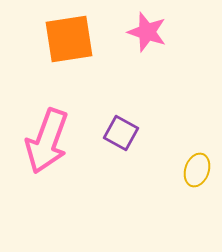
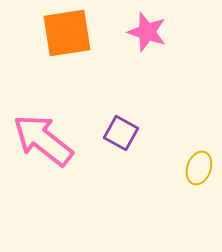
orange square: moved 2 px left, 6 px up
pink arrow: moved 4 px left, 1 px up; rotated 108 degrees clockwise
yellow ellipse: moved 2 px right, 2 px up
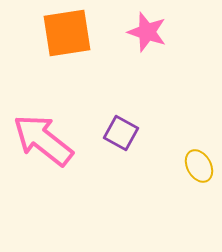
yellow ellipse: moved 2 px up; rotated 48 degrees counterclockwise
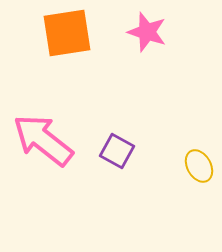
purple square: moved 4 px left, 18 px down
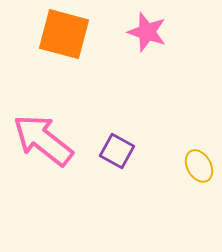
orange square: moved 3 px left, 1 px down; rotated 24 degrees clockwise
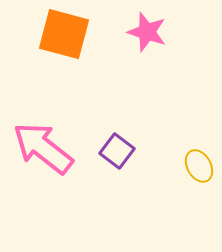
pink arrow: moved 8 px down
purple square: rotated 8 degrees clockwise
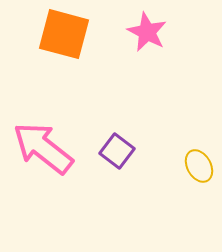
pink star: rotated 9 degrees clockwise
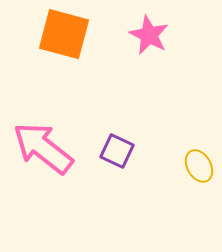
pink star: moved 2 px right, 3 px down
purple square: rotated 12 degrees counterclockwise
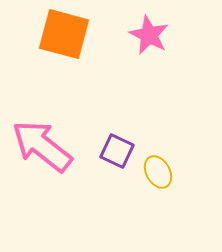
pink arrow: moved 1 px left, 2 px up
yellow ellipse: moved 41 px left, 6 px down
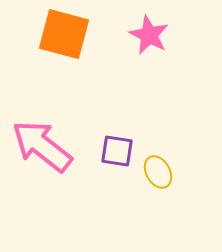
purple square: rotated 16 degrees counterclockwise
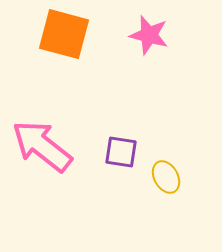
pink star: rotated 12 degrees counterclockwise
purple square: moved 4 px right, 1 px down
yellow ellipse: moved 8 px right, 5 px down
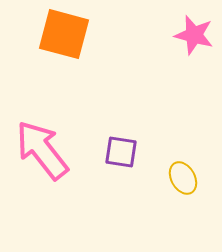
pink star: moved 45 px right
pink arrow: moved 4 px down; rotated 14 degrees clockwise
yellow ellipse: moved 17 px right, 1 px down
